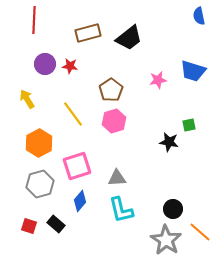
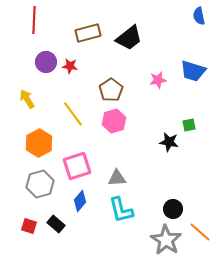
purple circle: moved 1 px right, 2 px up
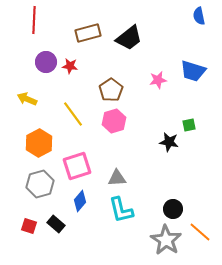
yellow arrow: rotated 36 degrees counterclockwise
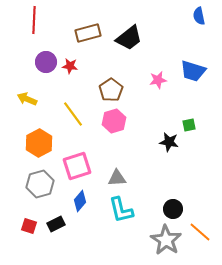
black rectangle: rotated 66 degrees counterclockwise
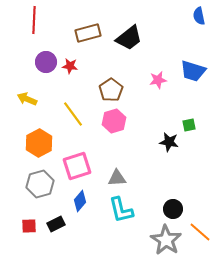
red square: rotated 21 degrees counterclockwise
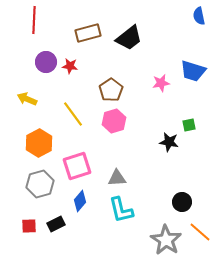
pink star: moved 3 px right, 3 px down
black circle: moved 9 px right, 7 px up
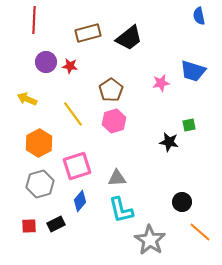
gray star: moved 16 px left
